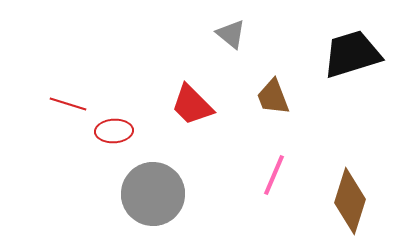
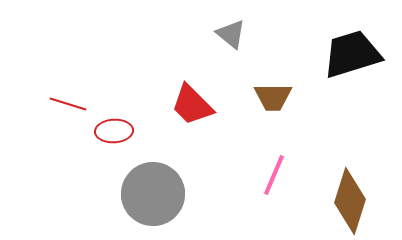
brown trapezoid: rotated 69 degrees counterclockwise
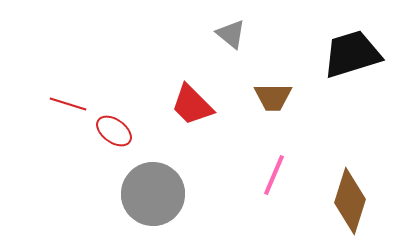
red ellipse: rotated 39 degrees clockwise
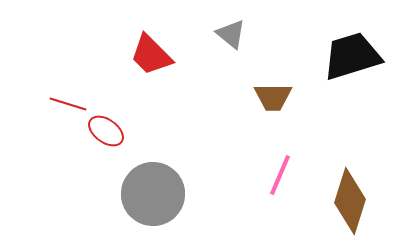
black trapezoid: moved 2 px down
red trapezoid: moved 41 px left, 50 px up
red ellipse: moved 8 px left
pink line: moved 6 px right
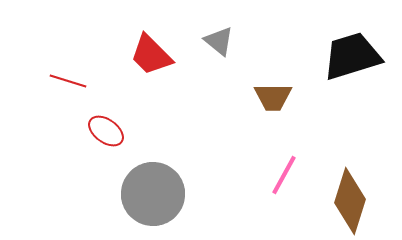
gray triangle: moved 12 px left, 7 px down
red line: moved 23 px up
pink line: moved 4 px right; rotated 6 degrees clockwise
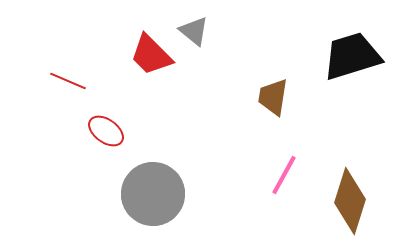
gray triangle: moved 25 px left, 10 px up
red line: rotated 6 degrees clockwise
brown trapezoid: rotated 99 degrees clockwise
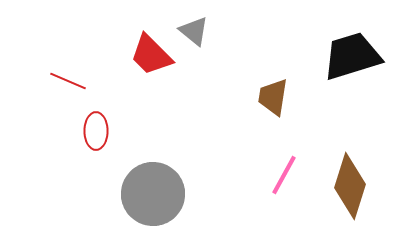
red ellipse: moved 10 px left; rotated 54 degrees clockwise
brown diamond: moved 15 px up
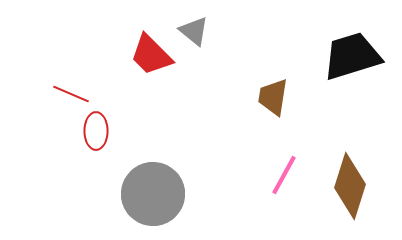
red line: moved 3 px right, 13 px down
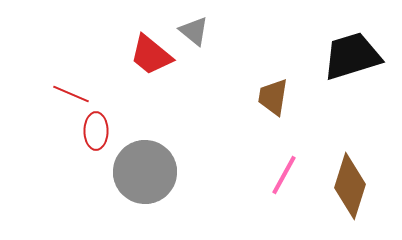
red trapezoid: rotated 6 degrees counterclockwise
gray circle: moved 8 px left, 22 px up
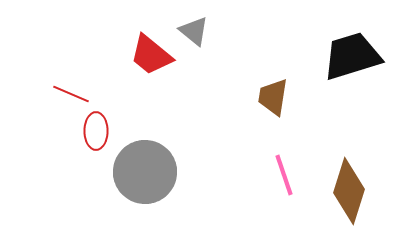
pink line: rotated 48 degrees counterclockwise
brown diamond: moved 1 px left, 5 px down
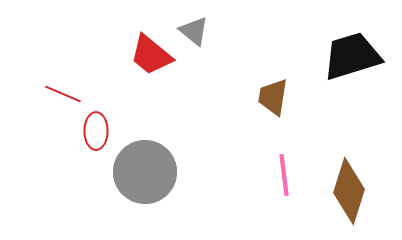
red line: moved 8 px left
pink line: rotated 12 degrees clockwise
